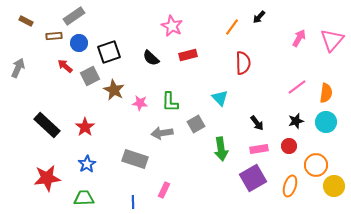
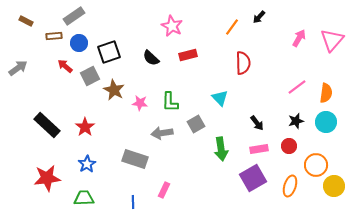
gray arrow at (18, 68): rotated 30 degrees clockwise
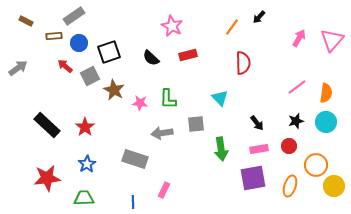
green L-shape at (170, 102): moved 2 px left, 3 px up
gray square at (196, 124): rotated 24 degrees clockwise
purple square at (253, 178): rotated 20 degrees clockwise
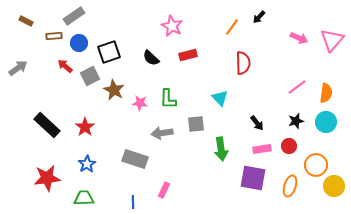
pink arrow at (299, 38): rotated 84 degrees clockwise
pink rectangle at (259, 149): moved 3 px right
purple square at (253, 178): rotated 20 degrees clockwise
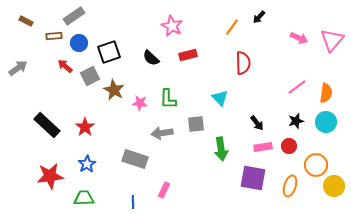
pink rectangle at (262, 149): moved 1 px right, 2 px up
red star at (47, 178): moved 3 px right, 2 px up
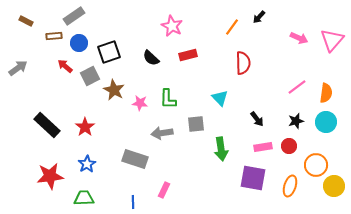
black arrow at (257, 123): moved 4 px up
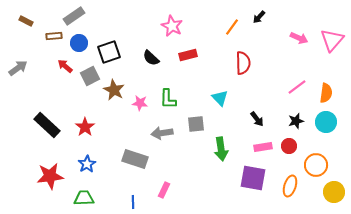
yellow circle at (334, 186): moved 6 px down
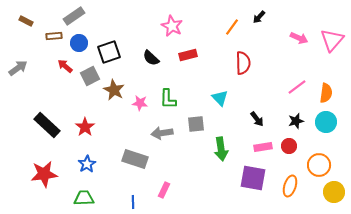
orange circle at (316, 165): moved 3 px right
red star at (50, 176): moved 6 px left, 2 px up
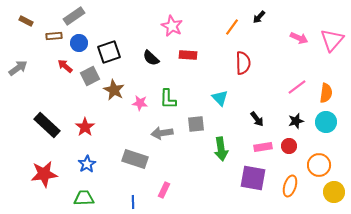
red rectangle at (188, 55): rotated 18 degrees clockwise
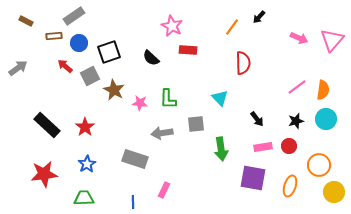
red rectangle at (188, 55): moved 5 px up
orange semicircle at (326, 93): moved 3 px left, 3 px up
cyan circle at (326, 122): moved 3 px up
